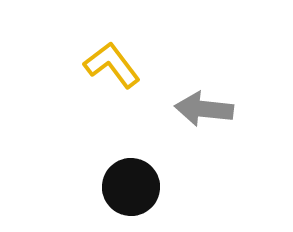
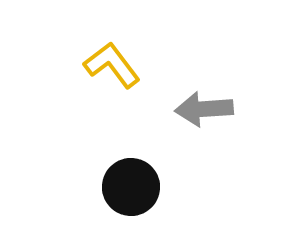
gray arrow: rotated 10 degrees counterclockwise
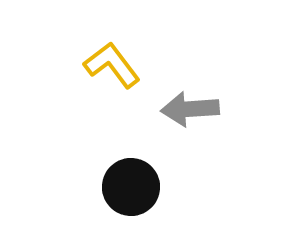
gray arrow: moved 14 px left
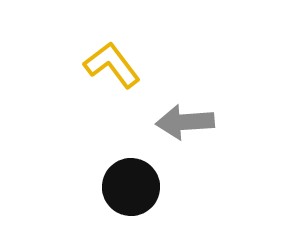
gray arrow: moved 5 px left, 13 px down
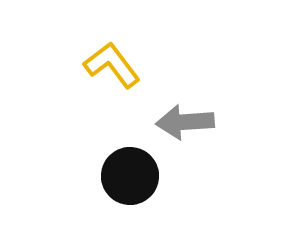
black circle: moved 1 px left, 11 px up
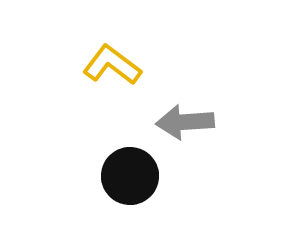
yellow L-shape: rotated 16 degrees counterclockwise
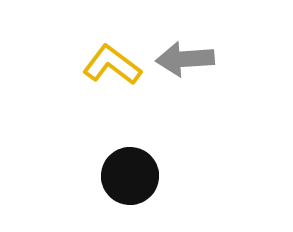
gray arrow: moved 63 px up
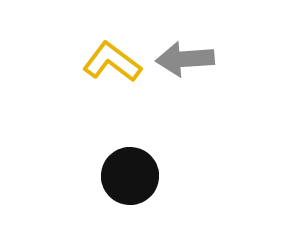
yellow L-shape: moved 3 px up
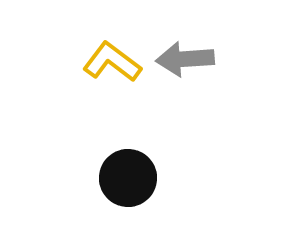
black circle: moved 2 px left, 2 px down
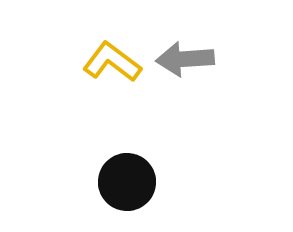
black circle: moved 1 px left, 4 px down
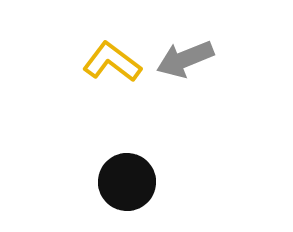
gray arrow: rotated 18 degrees counterclockwise
